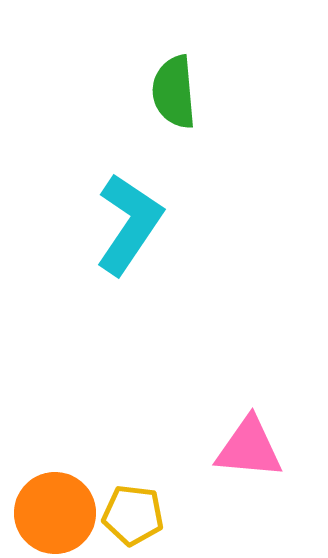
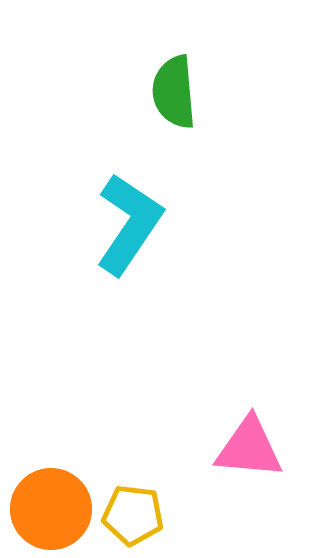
orange circle: moved 4 px left, 4 px up
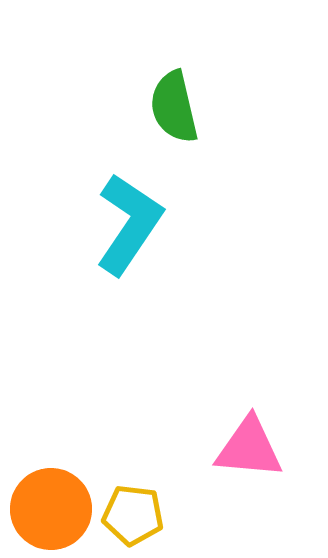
green semicircle: moved 15 px down; rotated 8 degrees counterclockwise
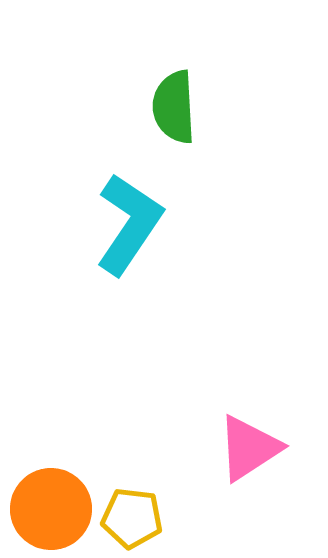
green semicircle: rotated 10 degrees clockwise
pink triangle: rotated 38 degrees counterclockwise
yellow pentagon: moved 1 px left, 3 px down
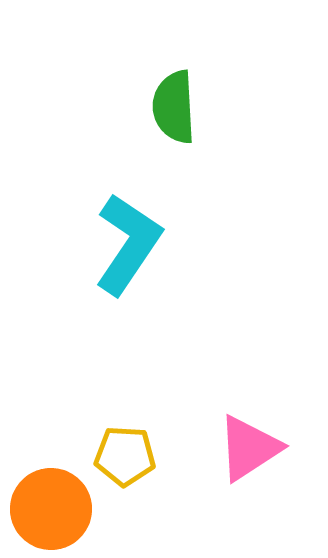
cyan L-shape: moved 1 px left, 20 px down
yellow pentagon: moved 7 px left, 62 px up; rotated 4 degrees counterclockwise
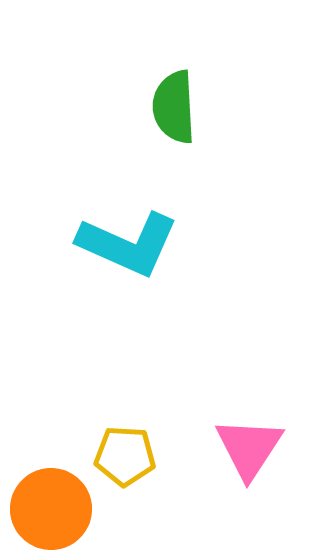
cyan L-shape: rotated 80 degrees clockwise
pink triangle: rotated 24 degrees counterclockwise
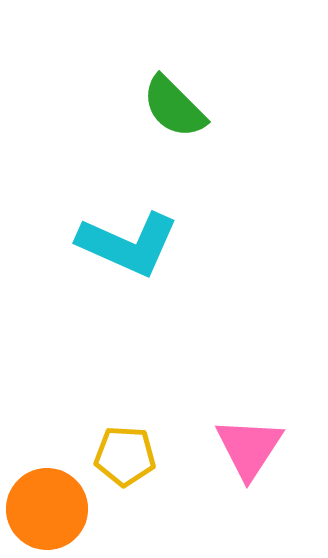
green semicircle: rotated 42 degrees counterclockwise
orange circle: moved 4 px left
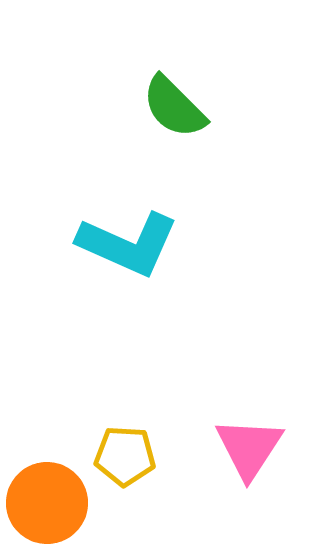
orange circle: moved 6 px up
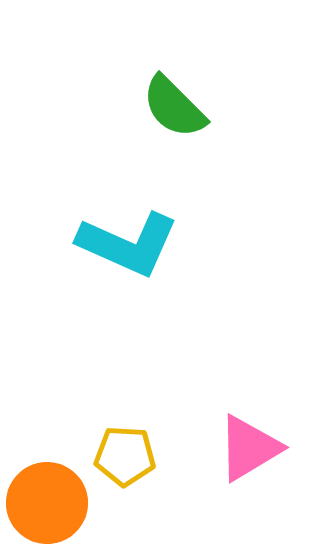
pink triangle: rotated 26 degrees clockwise
